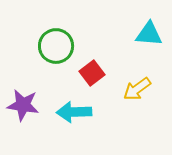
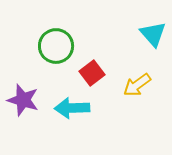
cyan triangle: moved 4 px right; rotated 44 degrees clockwise
yellow arrow: moved 4 px up
purple star: moved 5 px up; rotated 8 degrees clockwise
cyan arrow: moved 2 px left, 4 px up
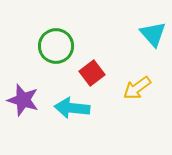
yellow arrow: moved 3 px down
cyan arrow: rotated 8 degrees clockwise
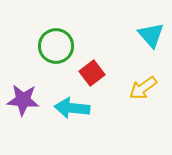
cyan triangle: moved 2 px left, 1 px down
yellow arrow: moved 6 px right
purple star: rotated 12 degrees counterclockwise
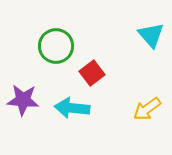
yellow arrow: moved 4 px right, 21 px down
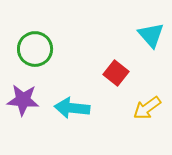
green circle: moved 21 px left, 3 px down
red square: moved 24 px right; rotated 15 degrees counterclockwise
yellow arrow: moved 1 px up
